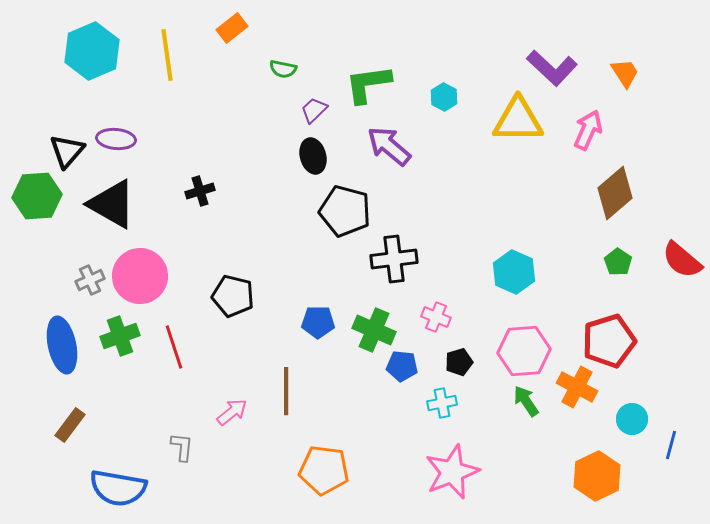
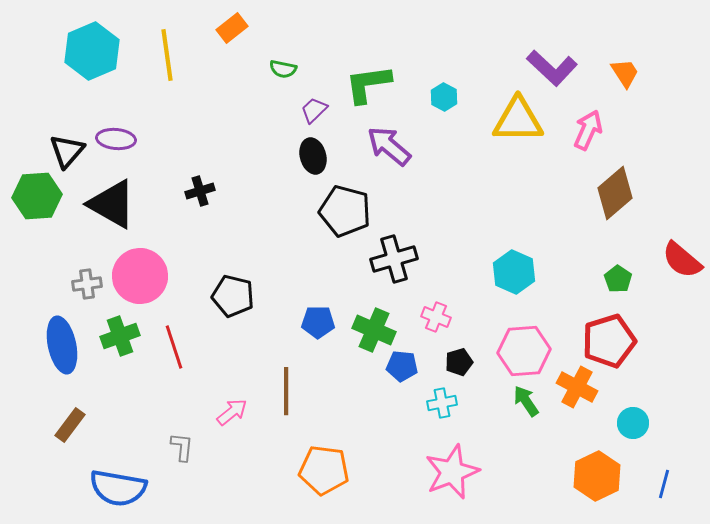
black cross at (394, 259): rotated 9 degrees counterclockwise
green pentagon at (618, 262): moved 17 px down
gray cross at (90, 280): moved 3 px left, 4 px down; rotated 16 degrees clockwise
cyan circle at (632, 419): moved 1 px right, 4 px down
blue line at (671, 445): moved 7 px left, 39 px down
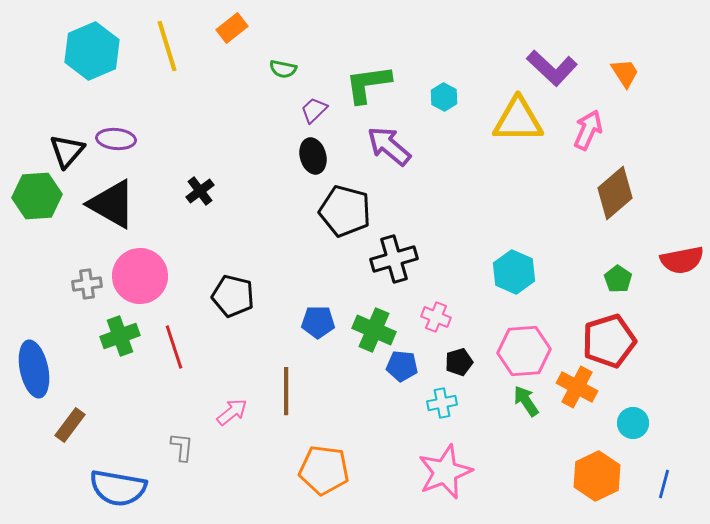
yellow line at (167, 55): moved 9 px up; rotated 9 degrees counterclockwise
black cross at (200, 191): rotated 20 degrees counterclockwise
red semicircle at (682, 260): rotated 51 degrees counterclockwise
blue ellipse at (62, 345): moved 28 px left, 24 px down
pink star at (452, 472): moved 7 px left
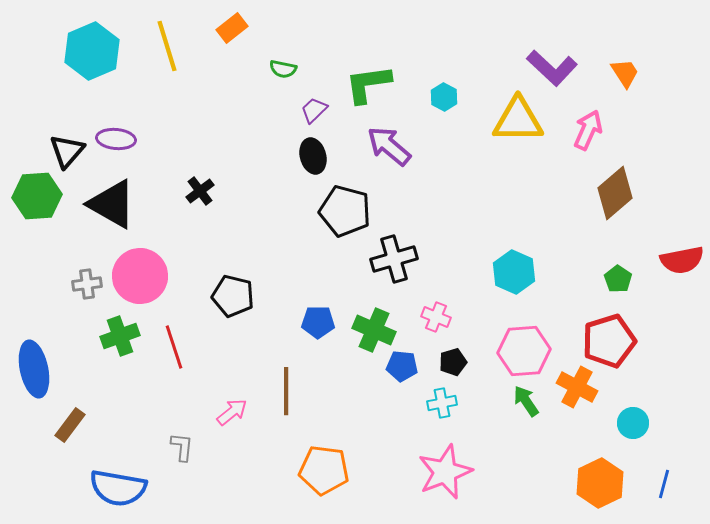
black pentagon at (459, 362): moved 6 px left
orange hexagon at (597, 476): moved 3 px right, 7 px down
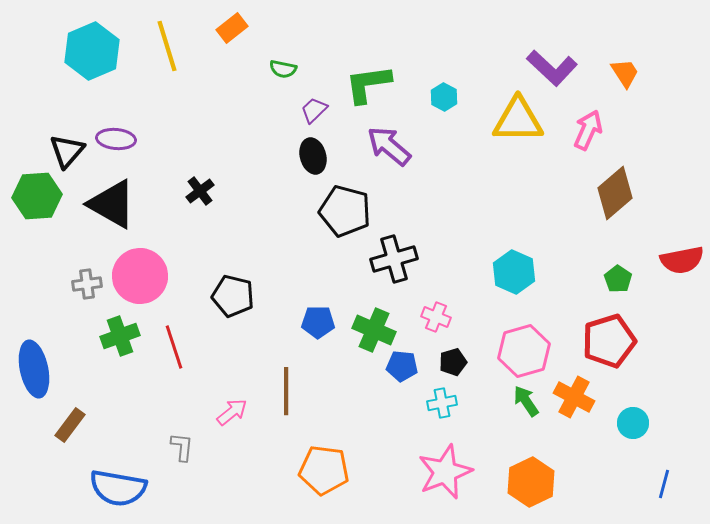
pink hexagon at (524, 351): rotated 12 degrees counterclockwise
orange cross at (577, 387): moved 3 px left, 10 px down
orange hexagon at (600, 483): moved 69 px left, 1 px up
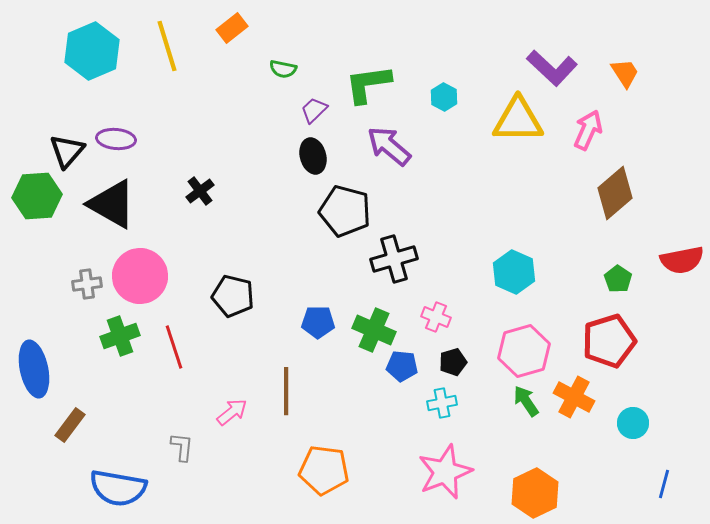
orange hexagon at (531, 482): moved 4 px right, 11 px down
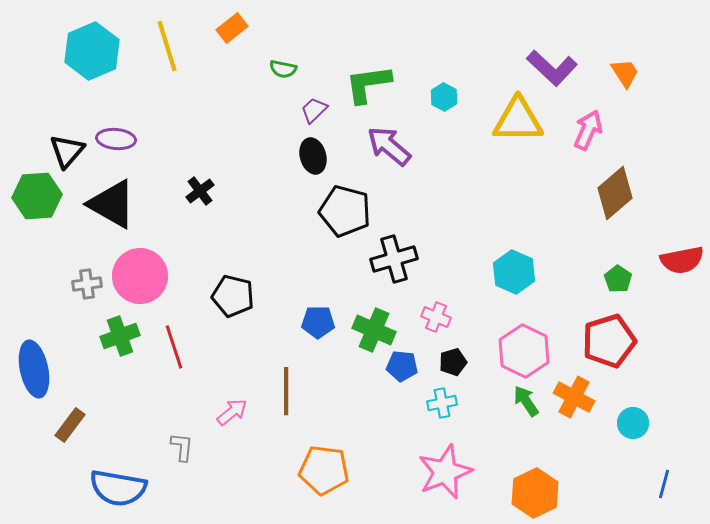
pink hexagon at (524, 351): rotated 18 degrees counterclockwise
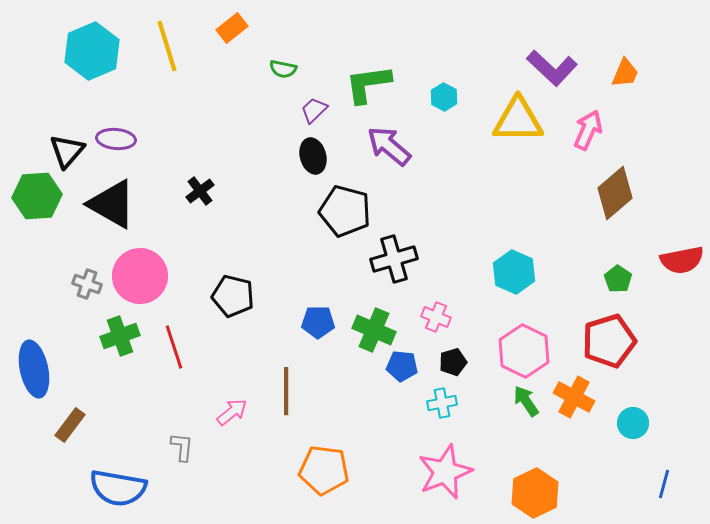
orange trapezoid at (625, 73): rotated 56 degrees clockwise
gray cross at (87, 284): rotated 28 degrees clockwise
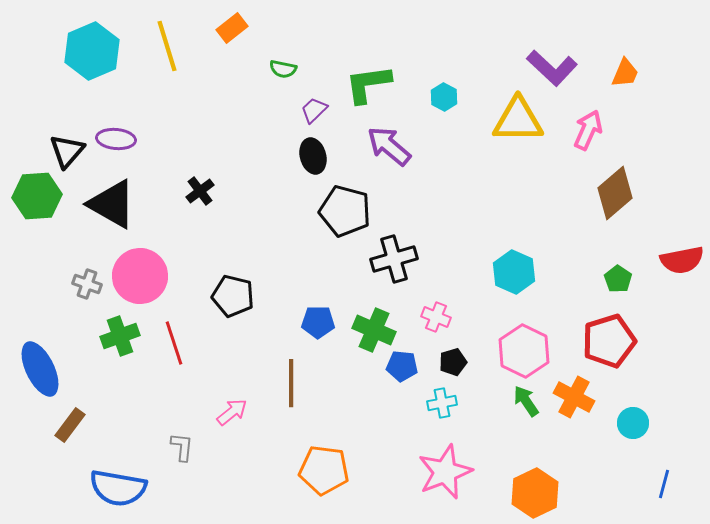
red line at (174, 347): moved 4 px up
blue ellipse at (34, 369): moved 6 px right; rotated 14 degrees counterclockwise
brown line at (286, 391): moved 5 px right, 8 px up
